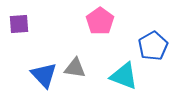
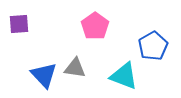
pink pentagon: moved 5 px left, 5 px down
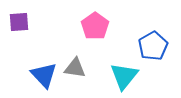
purple square: moved 2 px up
cyan triangle: rotated 48 degrees clockwise
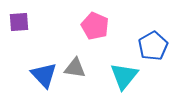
pink pentagon: rotated 12 degrees counterclockwise
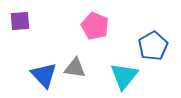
purple square: moved 1 px right, 1 px up
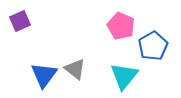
purple square: rotated 20 degrees counterclockwise
pink pentagon: moved 26 px right
gray triangle: moved 1 px down; rotated 30 degrees clockwise
blue triangle: rotated 20 degrees clockwise
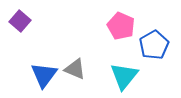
purple square: rotated 25 degrees counterclockwise
blue pentagon: moved 1 px right, 1 px up
gray triangle: rotated 15 degrees counterclockwise
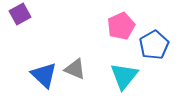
purple square: moved 7 px up; rotated 20 degrees clockwise
pink pentagon: rotated 24 degrees clockwise
blue triangle: rotated 24 degrees counterclockwise
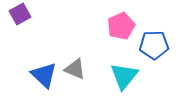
blue pentagon: rotated 28 degrees clockwise
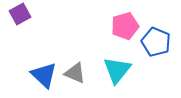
pink pentagon: moved 4 px right; rotated 8 degrees clockwise
blue pentagon: moved 2 px right, 3 px up; rotated 24 degrees clockwise
gray triangle: moved 4 px down
cyan triangle: moved 7 px left, 6 px up
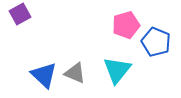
pink pentagon: moved 1 px right, 1 px up
